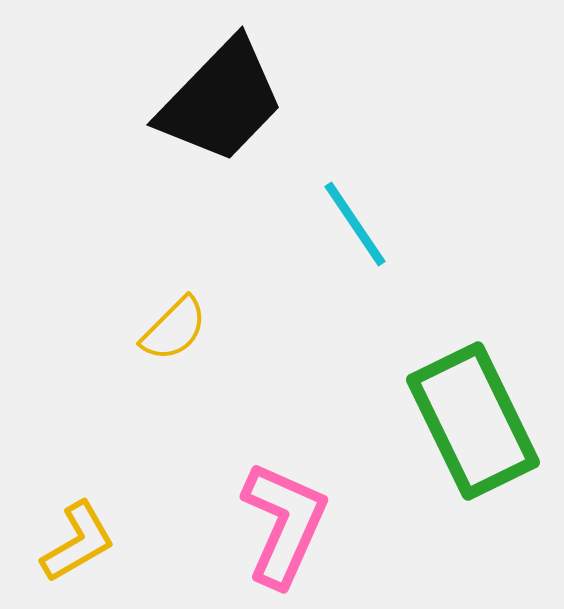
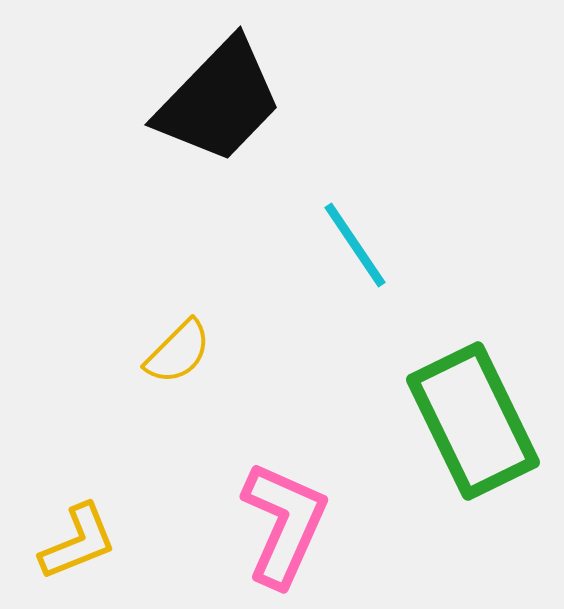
black trapezoid: moved 2 px left
cyan line: moved 21 px down
yellow semicircle: moved 4 px right, 23 px down
yellow L-shape: rotated 8 degrees clockwise
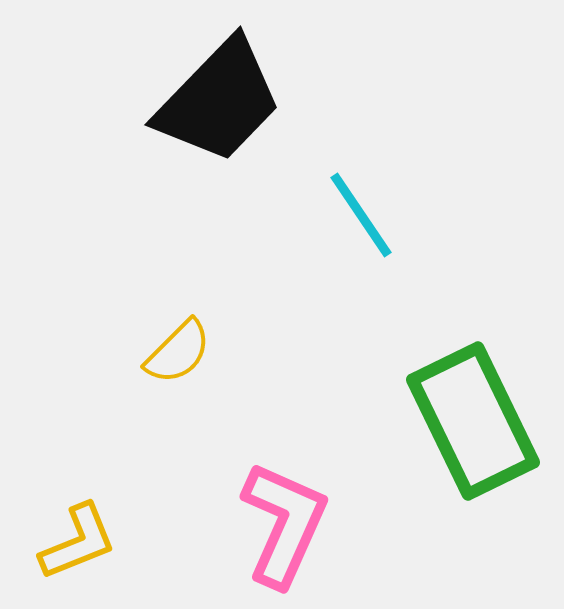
cyan line: moved 6 px right, 30 px up
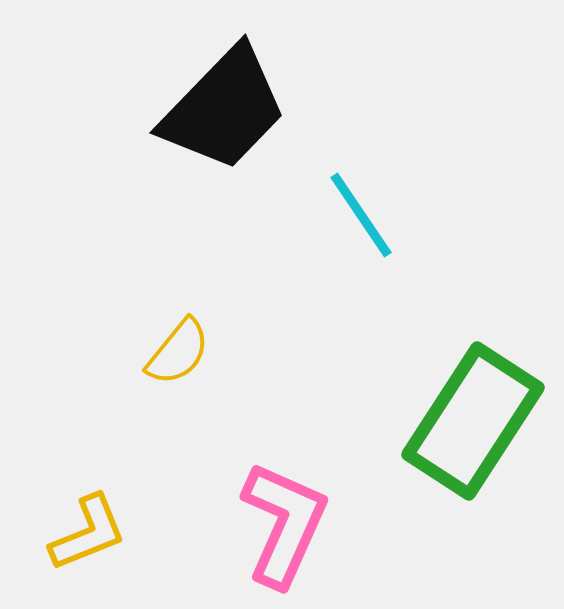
black trapezoid: moved 5 px right, 8 px down
yellow semicircle: rotated 6 degrees counterclockwise
green rectangle: rotated 59 degrees clockwise
yellow L-shape: moved 10 px right, 9 px up
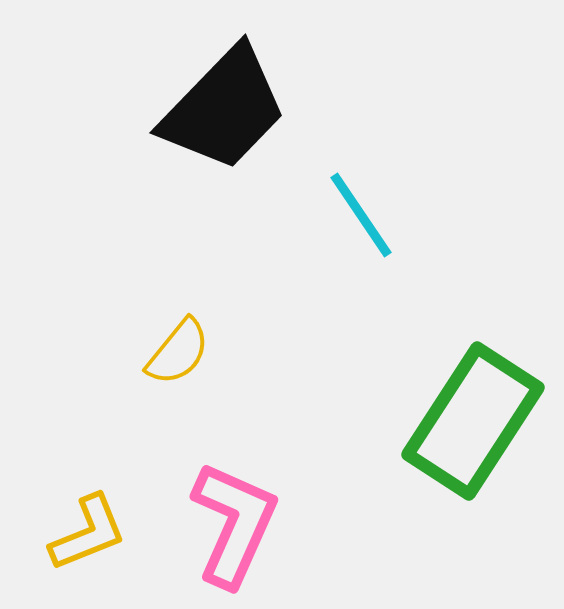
pink L-shape: moved 50 px left
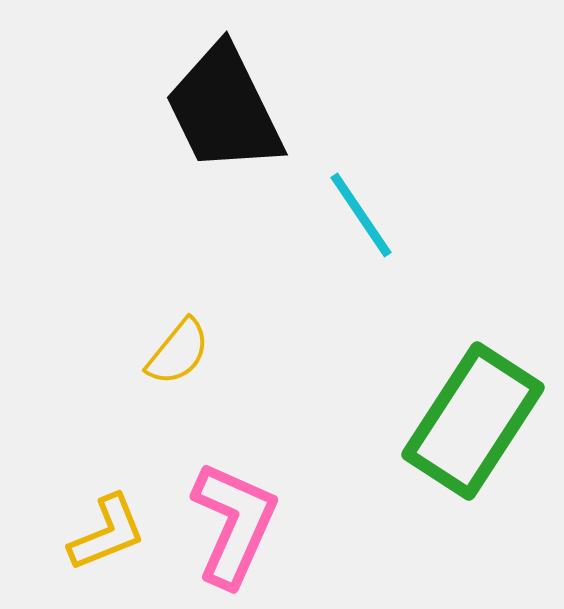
black trapezoid: rotated 110 degrees clockwise
yellow L-shape: moved 19 px right
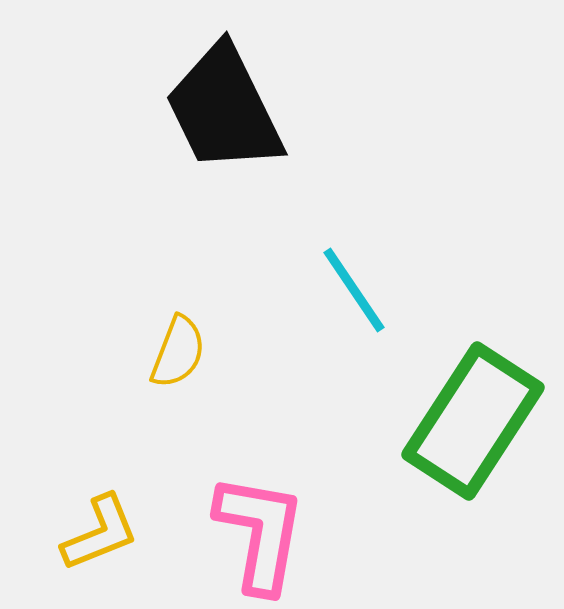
cyan line: moved 7 px left, 75 px down
yellow semicircle: rotated 18 degrees counterclockwise
pink L-shape: moved 26 px right, 9 px down; rotated 14 degrees counterclockwise
yellow L-shape: moved 7 px left
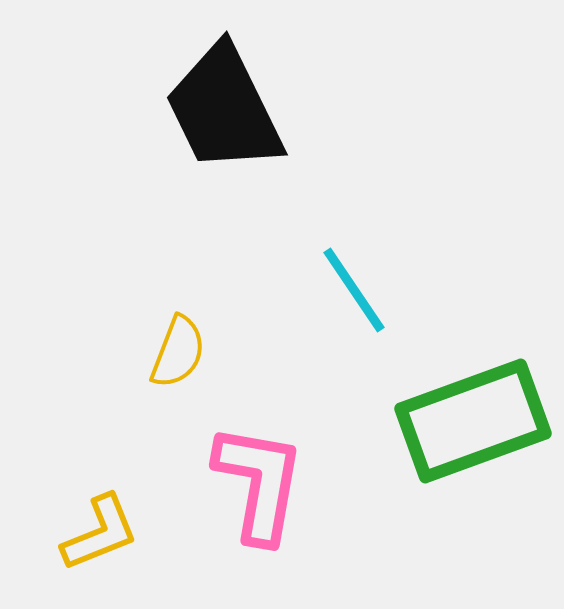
green rectangle: rotated 37 degrees clockwise
pink L-shape: moved 1 px left, 50 px up
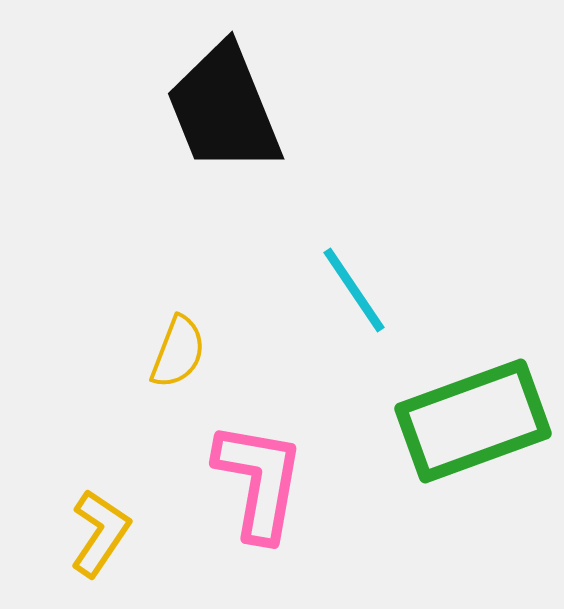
black trapezoid: rotated 4 degrees clockwise
pink L-shape: moved 2 px up
yellow L-shape: rotated 34 degrees counterclockwise
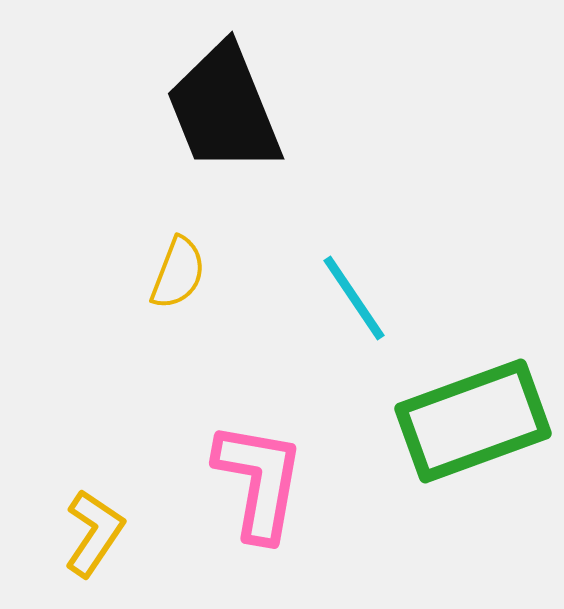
cyan line: moved 8 px down
yellow semicircle: moved 79 px up
yellow L-shape: moved 6 px left
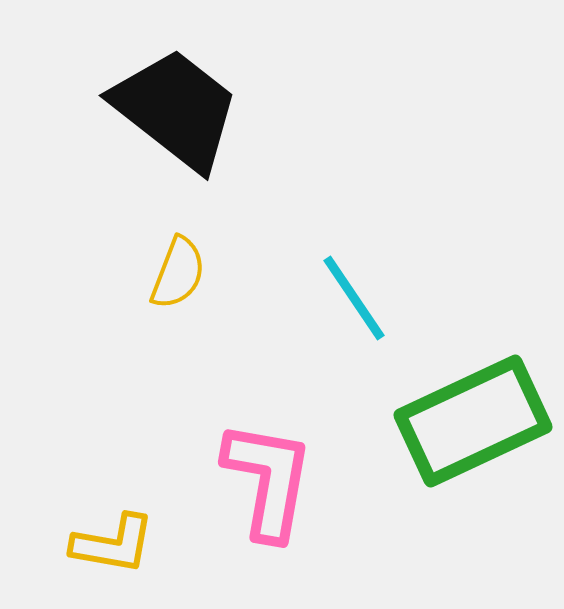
black trapezoid: moved 48 px left; rotated 150 degrees clockwise
green rectangle: rotated 5 degrees counterclockwise
pink L-shape: moved 9 px right, 1 px up
yellow L-shape: moved 19 px right, 11 px down; rotated 66 degrees clockwise
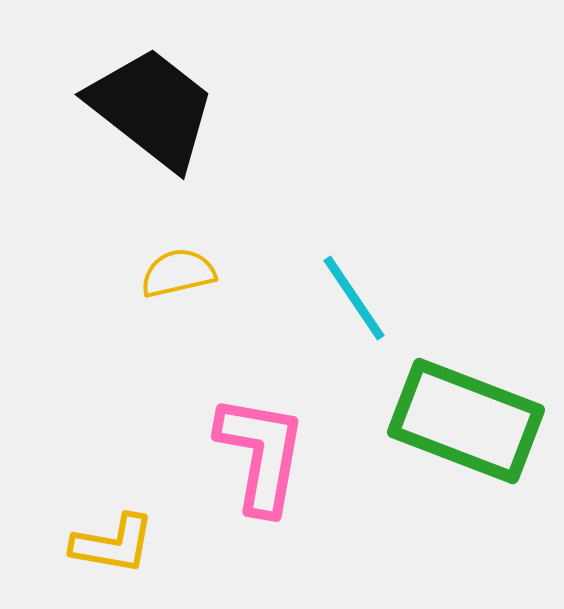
black trapezoid: moved 24 px left, 1 px up
yellow semicircle: rotated 124 degrees counterclockwise
green rectangle: moved 7 px left; rotated 46 degrees clockwise
pink L-shape: moved 7 px left, 26 px up
